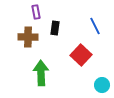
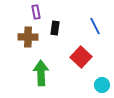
red square: moved 2 px down
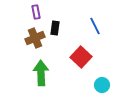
brown cross: moved 7 px right, 1 px down; rotated 24 degrees counterclockwise
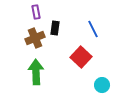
blue line: moved 2 px left, 3 px down
green arrow: moved 5 px left, 1 px up
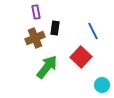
blue line: moved 2 px down
green arrow: moved 11 px right, 5 px up; rotated 40 degrees clockwise
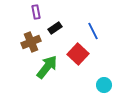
black rectangle: rotated 48 degrees clockwise
brown cross: moved 4 px left, 4 px down
red square: moved 3 px left, 3 px up
cyan circle: moved 2 px right
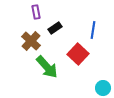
blue line: moved 1 px up; rotated 36 degrees clockwise
brown cross: moved 1 px up; rotated 24 degrees counterclockwise
green arrow: rotated 100 degrees clockwise
cyan circle: moved 1 px left, 3 px down
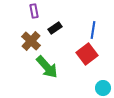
purple rectangle: moved 2 px left, 1 px up
red square: moved 9 px right; rotated 10 degrees clockwise
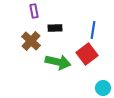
black rectangle: rotated 32 degrees clockwise
green arrow: moved 11 px right, 5 px up; rotated 35 degrees counterclockwise
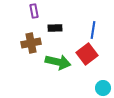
brown cross: moved 2 px down; rotated 36 degrees clockwise
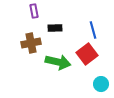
blue line: rotated 24 degrees counterclockwise
cyan circle: moved 2 px left, 4 px up
